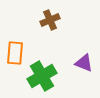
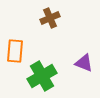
brown cross: moved 2 px up
orange rectangle: moved 2 px up
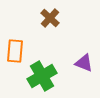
brown cross: rotated 24 degrees counterclockwise
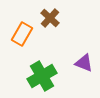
orange rectangle: moved 7 px right, 17 px up; rotated 25 degrees clockwise
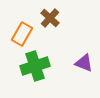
green cross: moved 7 px left, 10 px up; rotated 12 degrees clockwise
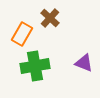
green cross: rotated 8 degrees clockwise
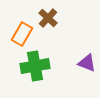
brown cross: moved 2 px left
purple triangle: moved 3 px right
